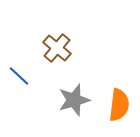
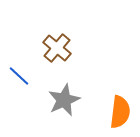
gray star: moved 10 px left; rotated 8 degrees counterclockwise
orange semicircle: moved 1 px right, 7 px down
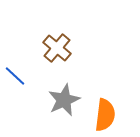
blue line: moved 4 px left
orange semicircle: moved 15 px left, 3 px down
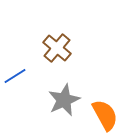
blue line: rotated 75 degrees counterclockwise
orange semicircle: rotated 36 degrees counterclockwise
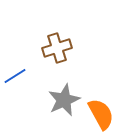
brown cross: rotated 32 degrees clockwise
orange semicircle: moved 4 px left, 1 px up
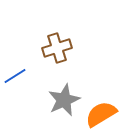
orange semicircle: rotated 92 degrees counterclockwise
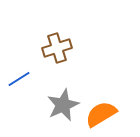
blue line: moved 4 px right, 3 px down
gray star: moved 1 px left, 5 px down
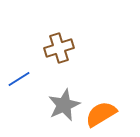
brown cross: moved 2 px right
gray star: moved 1 px right
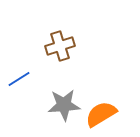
brown cross: moved 1 px right, 2 px up
gray star: rotated 20 degrees clockwise
